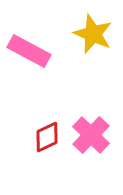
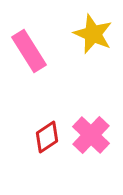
pink rectangle: rotated 30 degrees clockwise
red diamond: rotated 8 degrees counterclockwise
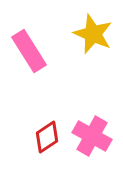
pink cross: moved 1 px right, 1 px down; rotated 15 degrees counterclockwise
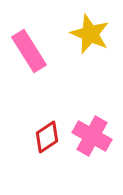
yellow star: moved 3 px left
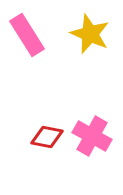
pink rectangle: moved 2 px left, 16 px up
red diamond: rotated 44 degrees clockwise
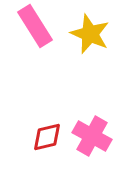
pink rectangle: moved 8 px right, 9 px up
red diamond: rotated 24 degrees counterclockwise
